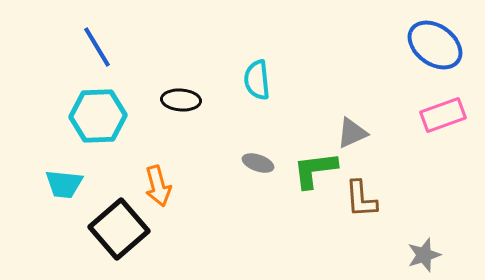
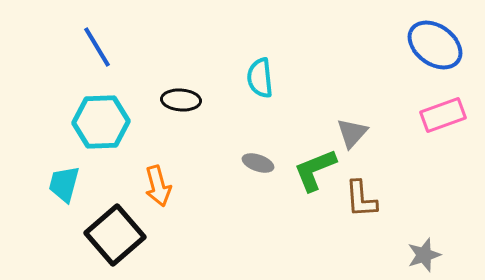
cyan semicircle: moved 3 px right, 2 px up
cyan hexagon: moved 3 px right, 6 px down
gray triangle: rotated 24 degrees counterclockwise
green L-shape: rotated 15 degrees counterclockwise
cyan trapezoid: rotated 99 degrees clockwise
black square: moved 4 px left, 6 px down
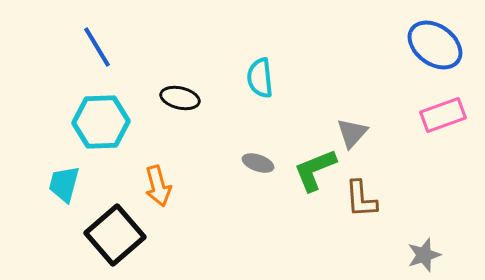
black ellipse: moved 1 px left, 2 px up; rotated 9 degrees clockwise
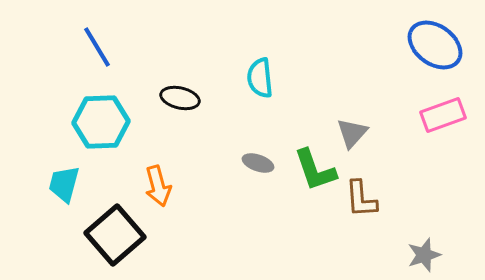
green L-shape: rotated 87 degrees counterclockwise
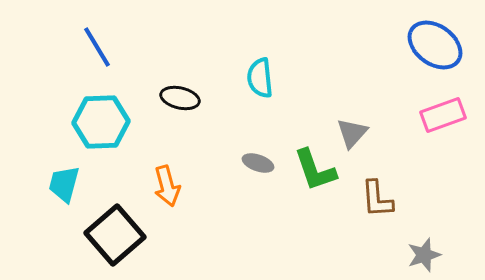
orange arrow: moved 9 px right
brown L-shape: moved 16 px right
